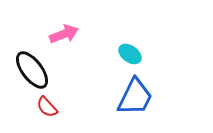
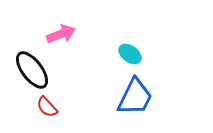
pink arrow: moved 3 px left
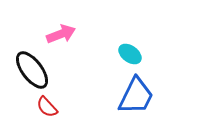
blue trapezoid: moved 1 px right, 1 px up
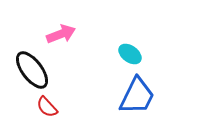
blue trapezoid: moved 1 px right
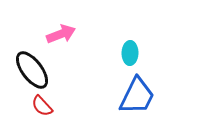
cyan ellipse: moved 1 px up; rotated 55 degrees clockwise
red semicircle: moved 5 px left, 1 px up
